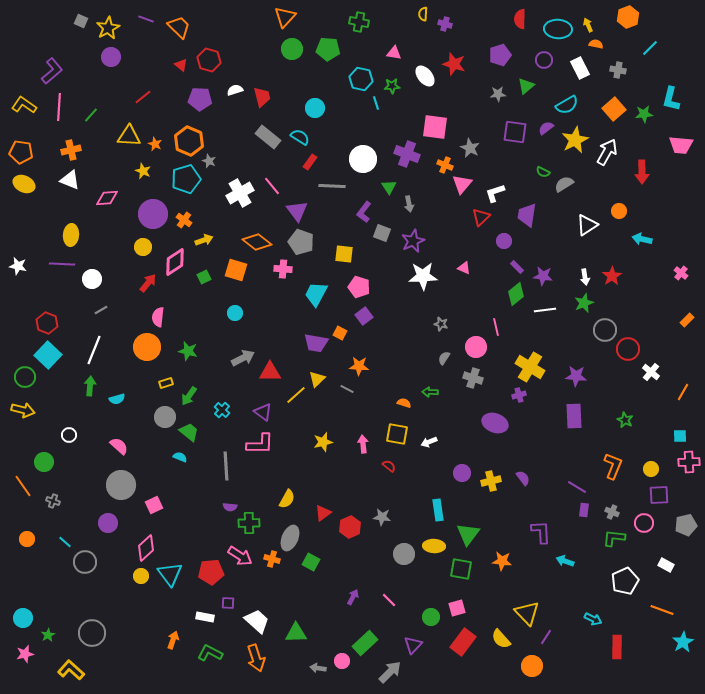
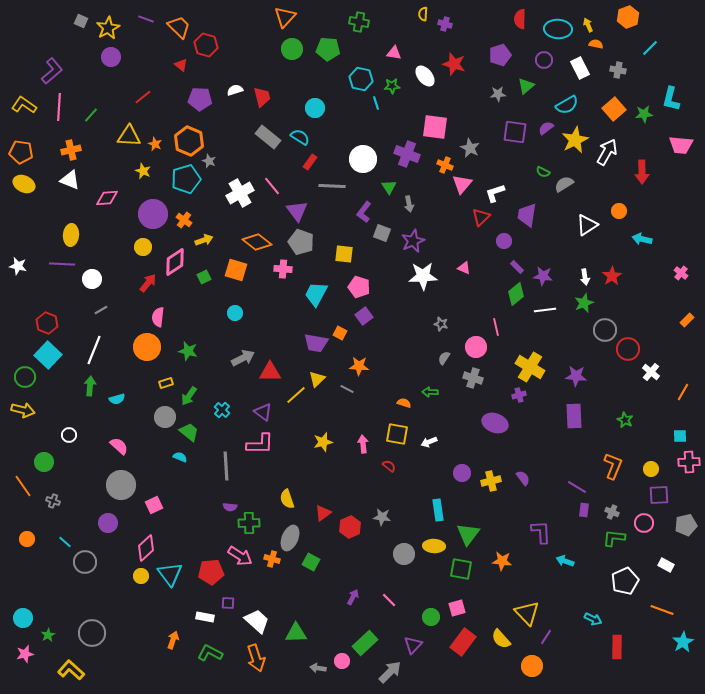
red hexagon at (209, 60): moved 3 px left, 15 px up
yellow semicircle at (287, 499): rotated 132 degrees clockwise
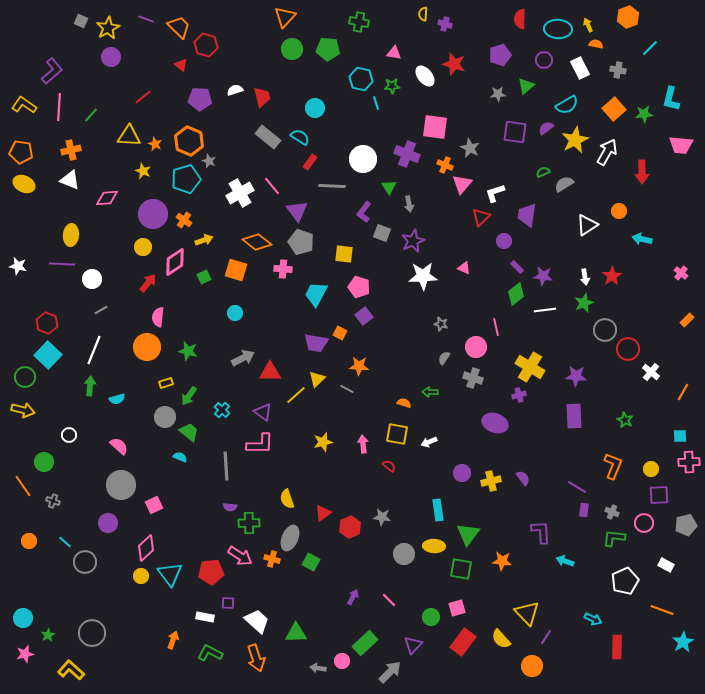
green semicircle at (543, 172): rotated 128 degrees clockwise
orange circle at (27, 539): moved 2 px right, 2 px down
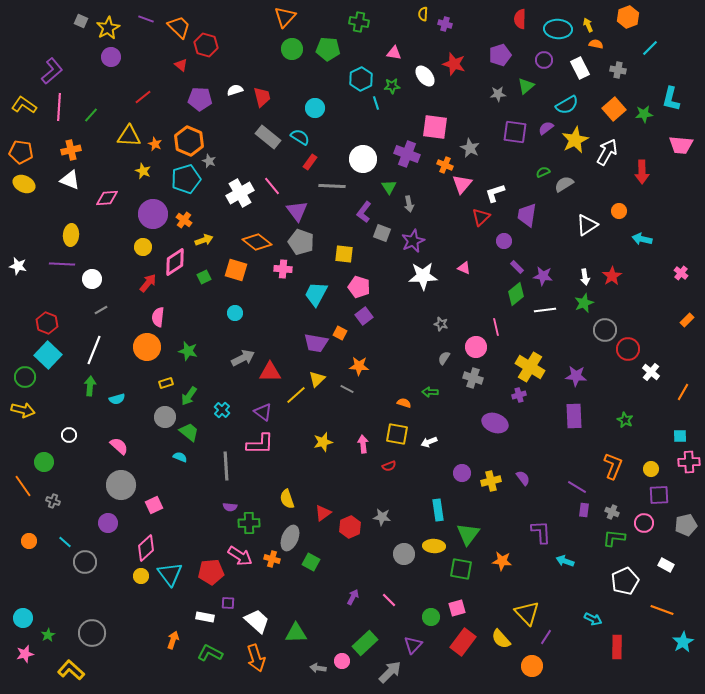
cyan hexagon at (361, 79): rotated 20 degrees clockwise
red semicircle at (389, 466): rotated 120 degrees clockwise
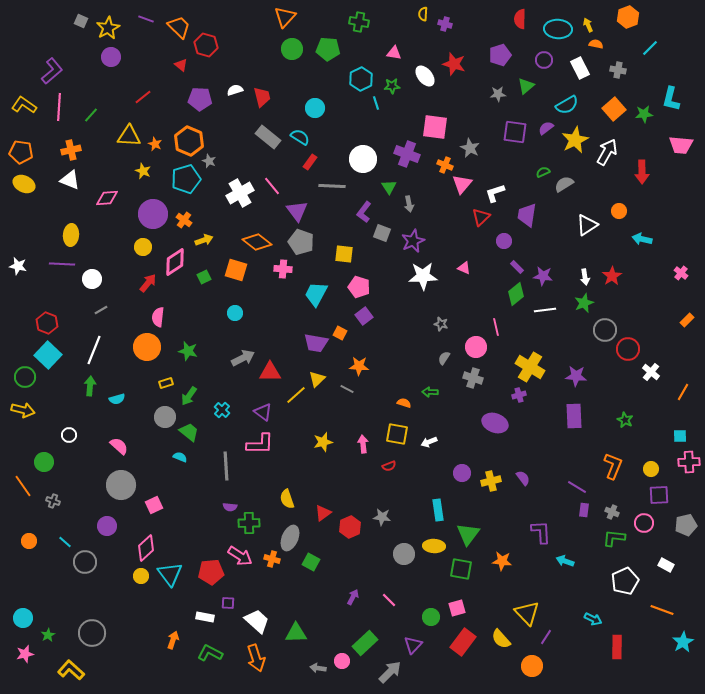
purple circle at (108, 523): moved 1 px left, 3 px down
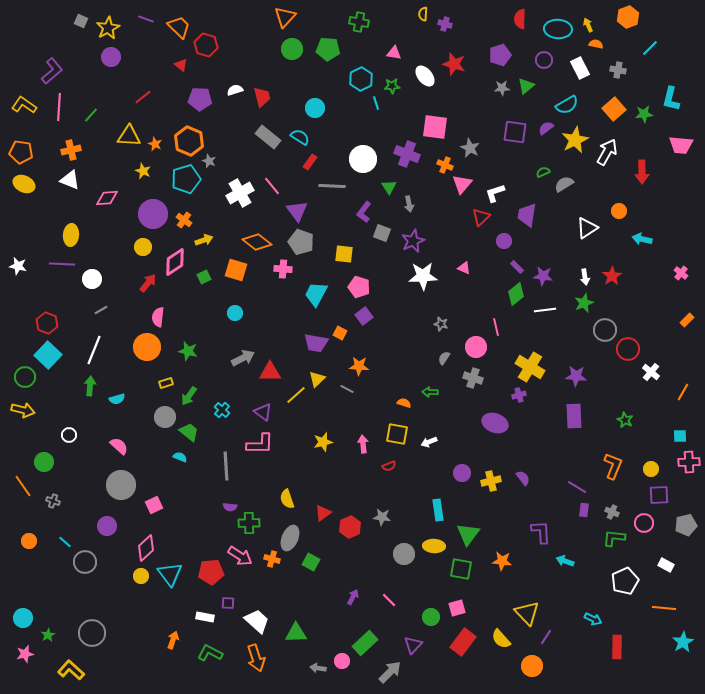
gray star at (498, 94): moved 4 px right, 6 px up
white triangle at (587, 225): moved 3 px down
orange line at (662, 610): moved 2 px right, 2 px up; rotated 15 degrees counterclockwise
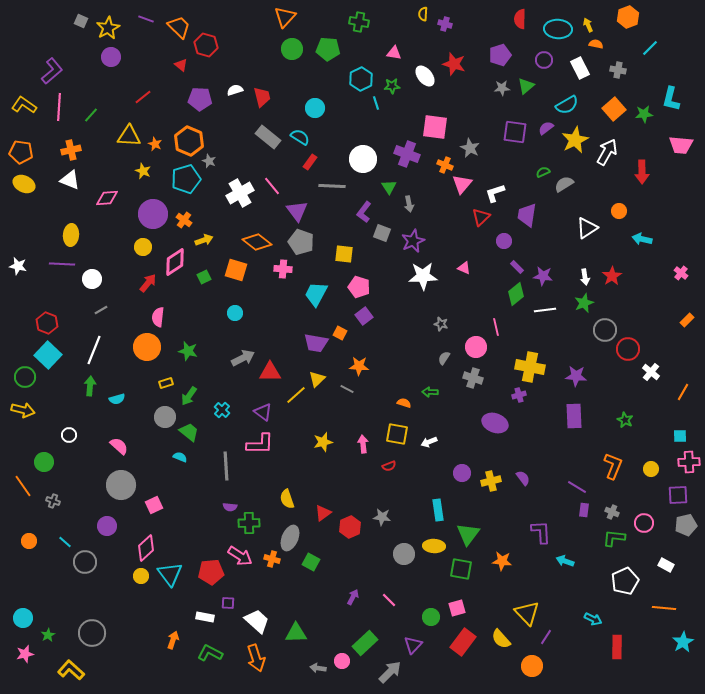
yellow cross at (530, 367): rotated 20 degrees counterclockwise
purple square at (659, 495): moved 19 px right
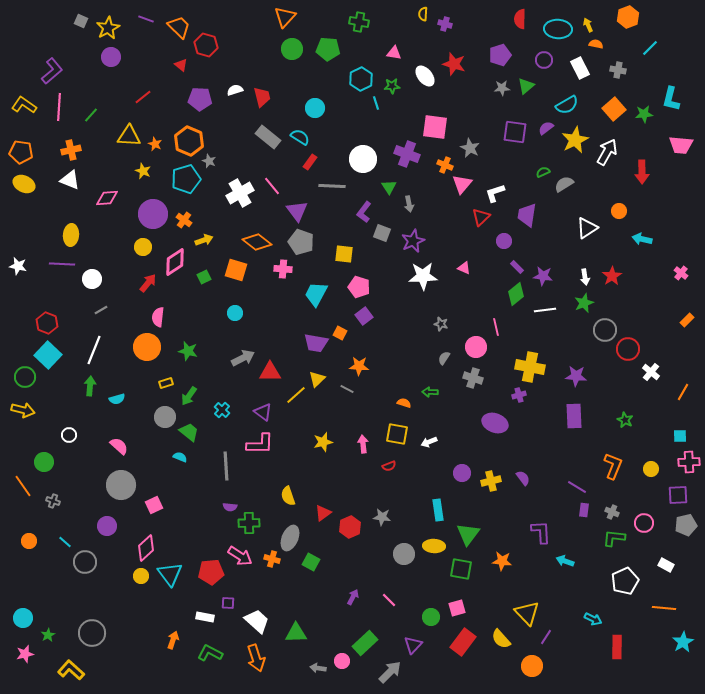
yellow semicircle at (287, 499): moved 1 px right, 3 px up
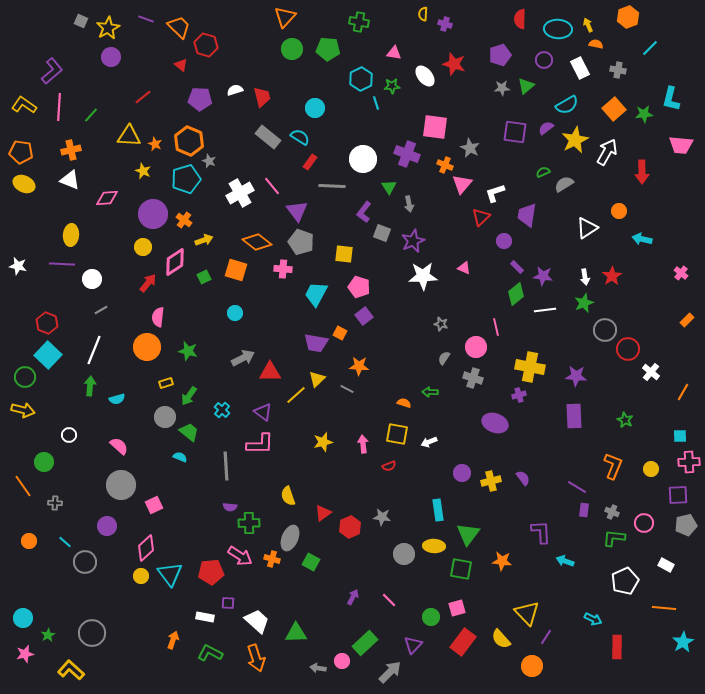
gray cross at (53, 501): moved 2 px right, 2 px down; rotated 16 degrees counterclockwise
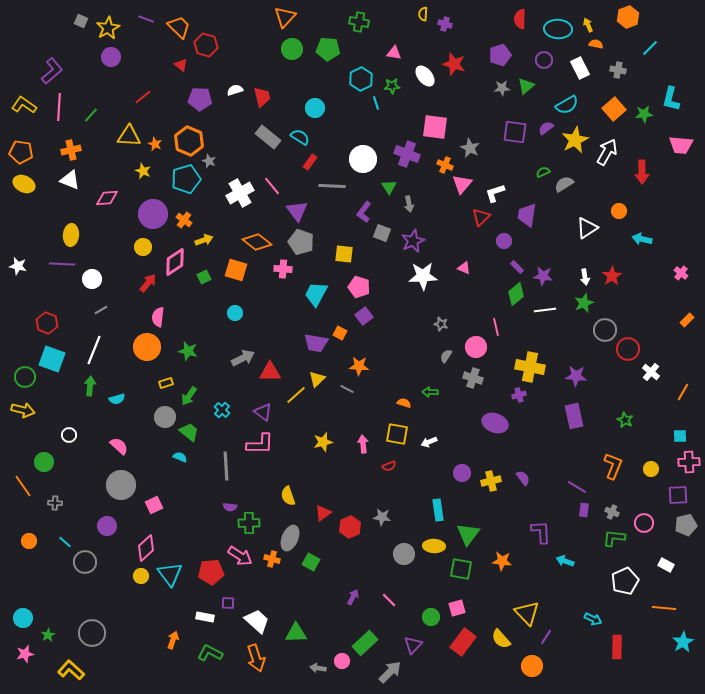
cyan square at (48, 355): moved 4 px right, 4 px down; rotated 24 degrees counterclockwise
gray semicircle at (444, 358): moved 2 px right, 2 px up
purple rectangle at (574, 416): rotated 10 degrees counterclockwise
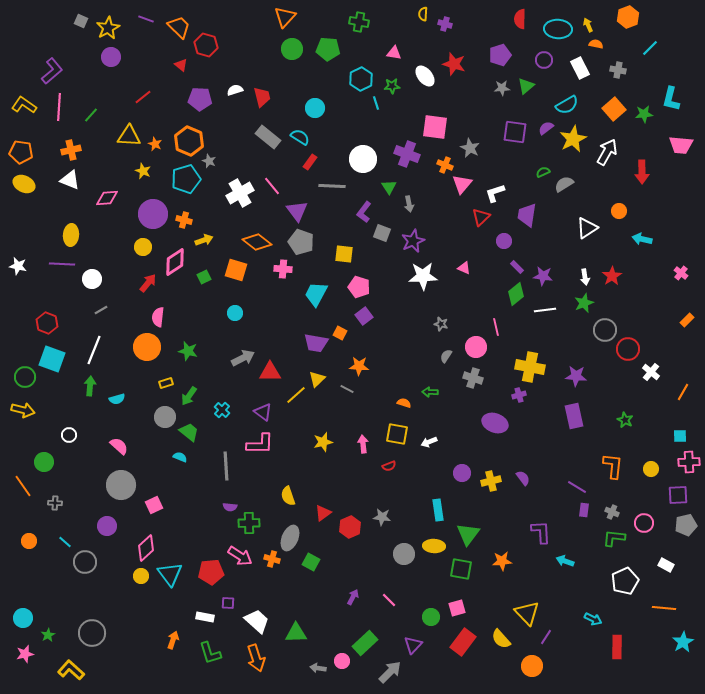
yellow star at (575, 140): moved 2 px left, 1 px up
orange cross at (184, 220): rotated 21 degrees counterclockwise
orange L-shape at (613, 466): rotated 16 degrees counterclockwise
orange star at (502, 561): rotated 12 degrees counterclockwise
green L-shape at (210, 653): rotated 135 degrees counterclockwise
